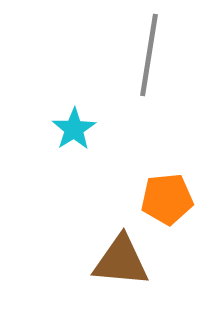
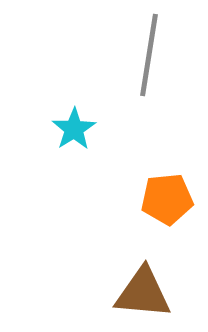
brown triangle: moved 22 px right, 32 px down
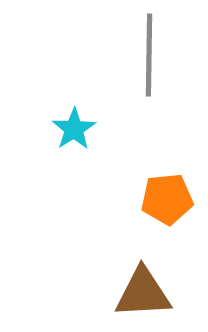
gray line: rotated 8 degrees counterclockwise
brown triangle: rotated 8 degrees counterclockwise
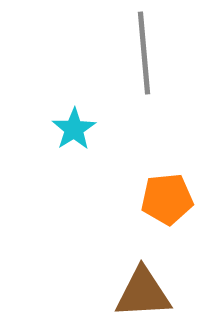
gray line: moved 5 px left, 2 px up; rotated 6 degrees counterclockwise
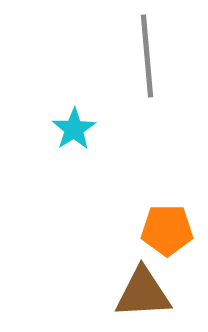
gray line: moved 3 px right, 3 px down
orange pentagon: moved 31 px down; rotated 6 degrees clockwise
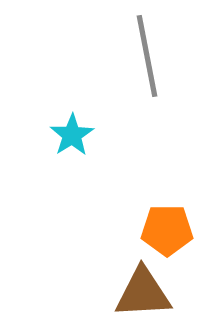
gray line: rotated 6 degrees counterclockwise
cyan star: moved 2 px left, 6 px down
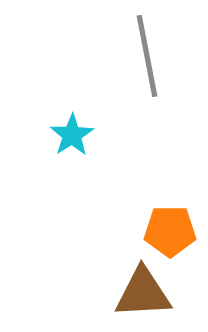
orange pentagon: moved 3 px right, 1 px down
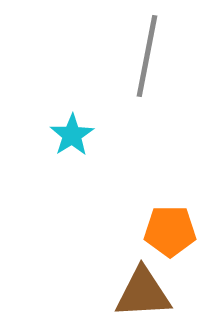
gray line: rotated 22 degrees clockwise
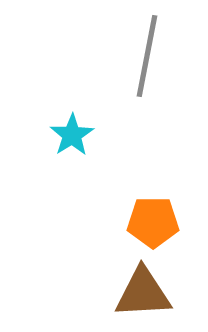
orange pentagon: moved 17 px left, 9 px up
